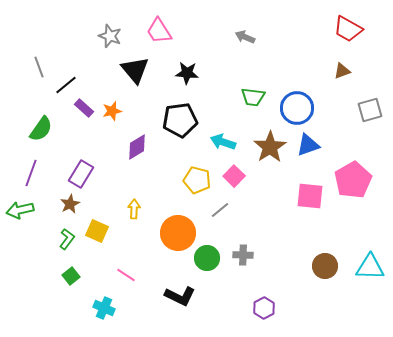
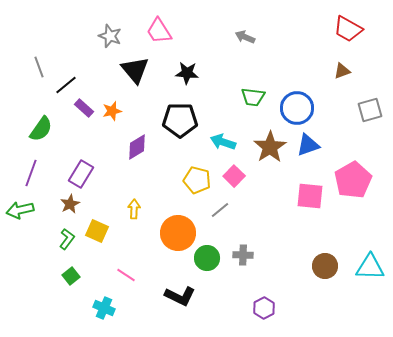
black pentagon at (180, 120): rotated 8 degrees clockwise
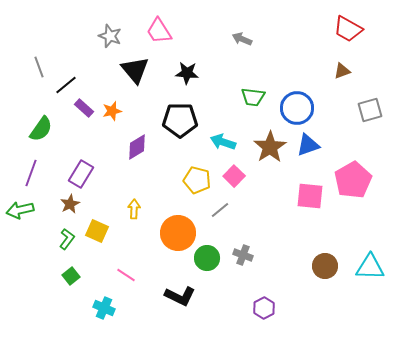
gray arrow at (245, 37): moved 3 px left, 2 px down
gray cross at (243, 255): rotated 18 degrees clockwise
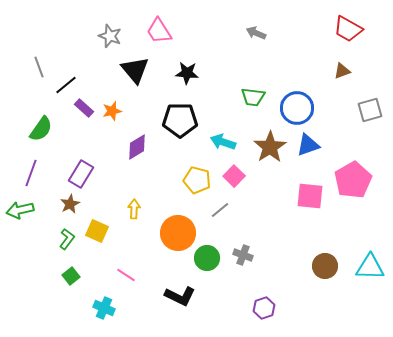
gray arrow at (242, 39): moved 14 px right, 6 px up
purple hexagon at (264, 308): rotated 10 degrees clockwise
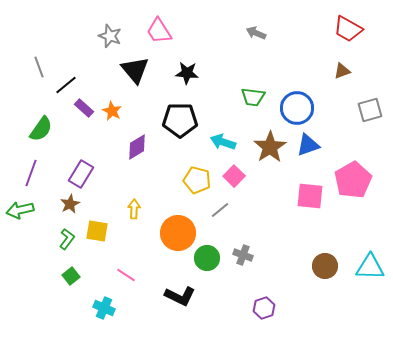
orange star at (112, 111): rotated 30 degrees counterclockwise
yellow square at (97, 231): rotated 15 degrees counterclockwise
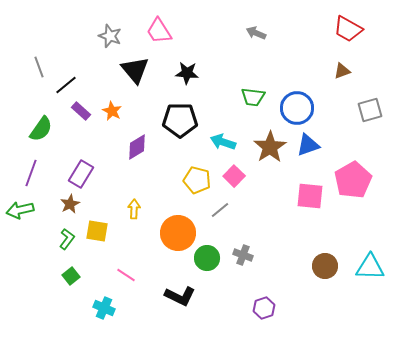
purple rectangle at (84, 108): moved 3 px left, 3 px down
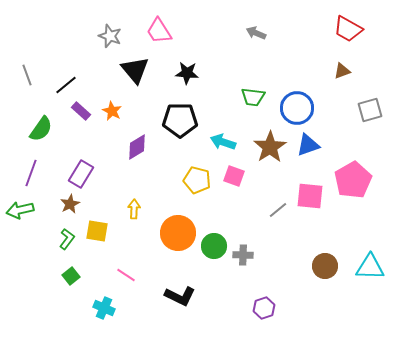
gray line at (39, 67): moved 12 px left, 8 px down
pink square at (234, 176): rotated 25 degrees counterclockwise
gray line at (220, 210): moved 58 px right
gray cross at (243, 255): rotated 18 degrees counterclockwise
green circle at (207, 258): moved 7 px right, 12 px up
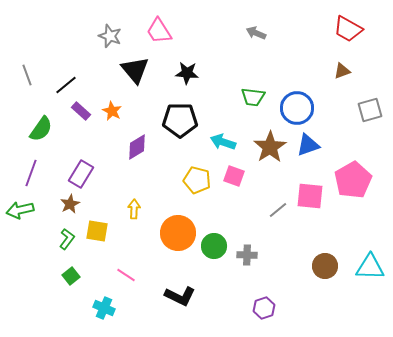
gray cross at (243, 255): moved 4 px right
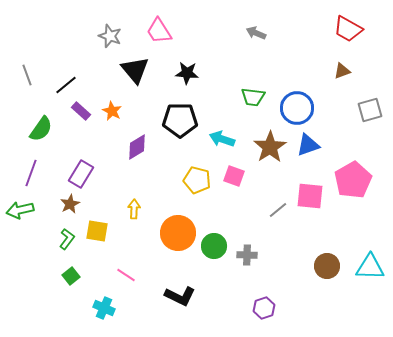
cyan arrow at (223, 142): moved 1 px left, 3 px up
brown circle at (325, 266): moved 2 px right
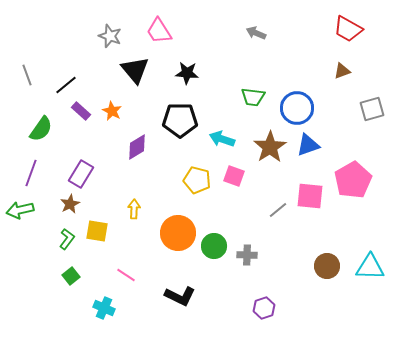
gray square at (370, 110): moved 2 px right, 1 px up
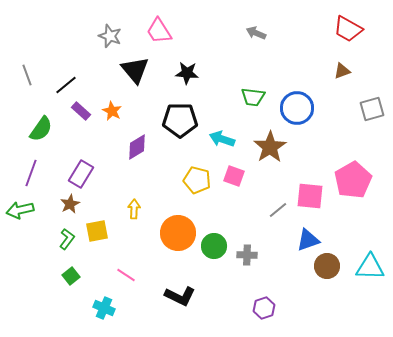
blue triangle at (308, 145): moved 95 px down
yellow square at (97, 231): rotated 20 degrees counterclockwise
